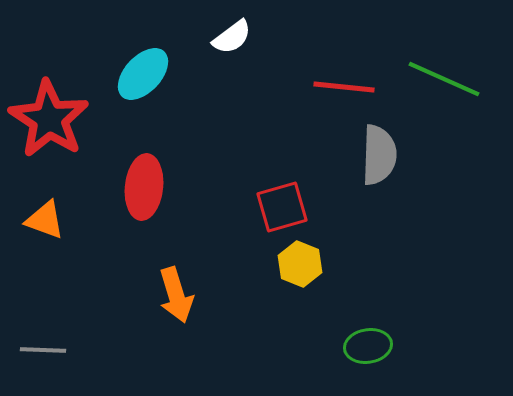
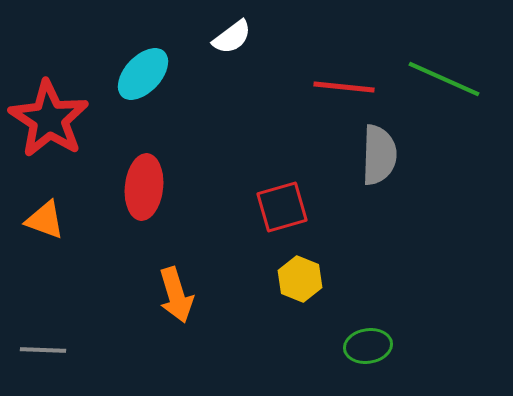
yellow hexagon: moved 15 px down
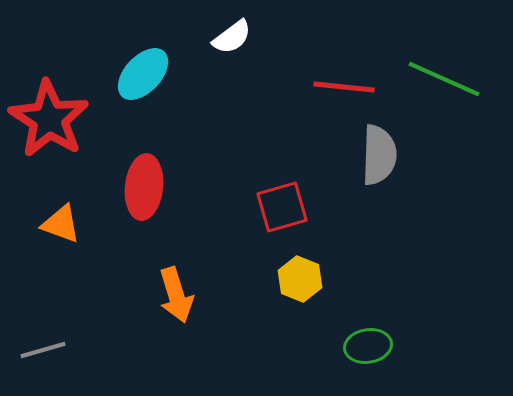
orange triangle: moved 16 px right, 4 px down
gray line: rotated 18 degrees counterclockwise
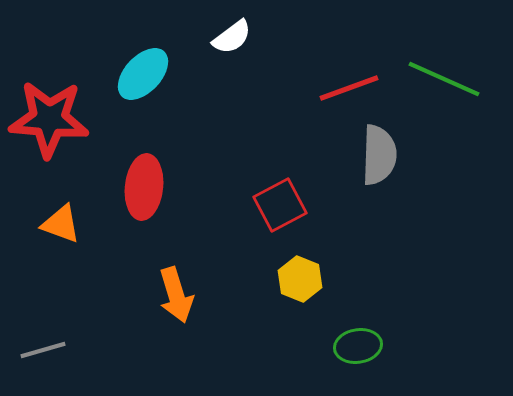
red line: moved 5 px right, 1 px down; rotated 26 degrees counterclockwise
red star: rotated 28 degrees counterclockwise
red square: moved 2 px left, 2 px up; rotated 12 degrees counterclockwise
green ellipse: moved 10 px left
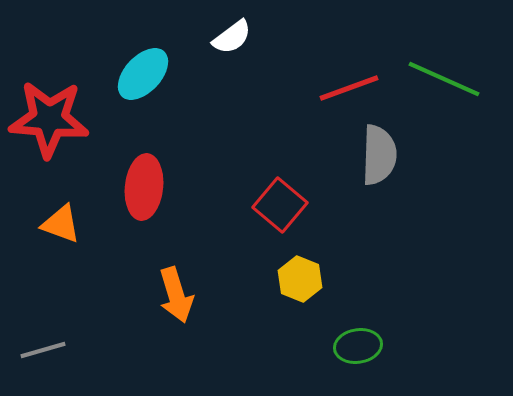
red square: rotated 22 degrees counterclockwise
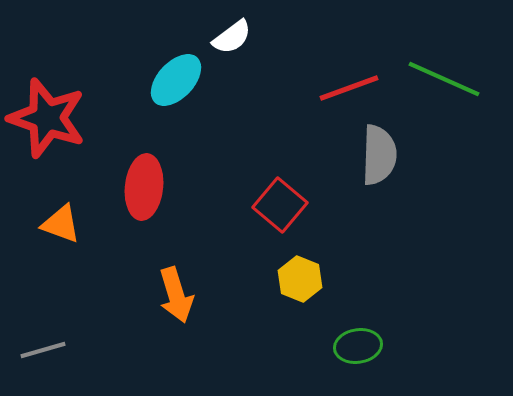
cyan ellipse: moved 33 px right, 6 px down
red star: moved 2 px left, 1 px up; rotated 14 degrees clockwise
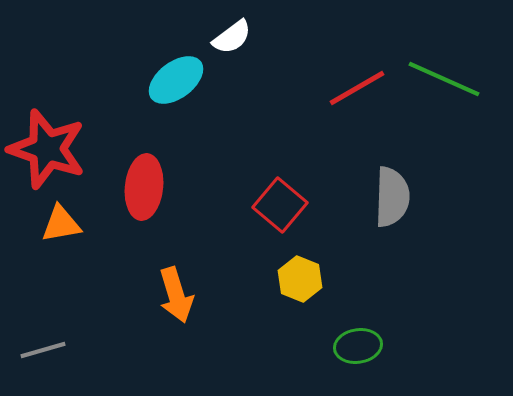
cyan ellipse: rotated 10 degrees clockwise
red line: moved 8 px right; rotated 10 degrees counterclockwise
red star: moved 31 px down
gray semicircle: moved 13 px right, 42 px down
orange triangle: rotated 30 degrees counterclockwise
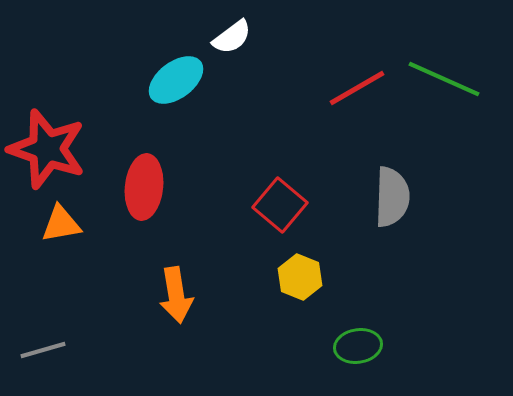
yellow hexagon: moved 2 px up
orange arrow: rotated 8 degrees clockwise
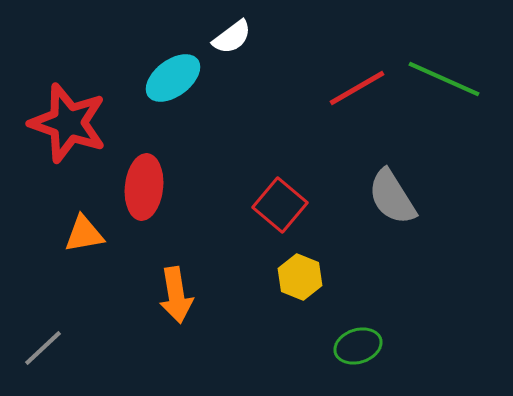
cyan ellipse: moved 3 px left, 2 px up
red star: moved 21 px right, 26 px up
gray semicircle: rotated 146 degrees clockwise
orange triangle: moved 23 px right, 10 px down
green ellipse: rotated 9 degrees counterclockwise
gray line: moved 2 px up; rotated 27 degrees counterclockwise
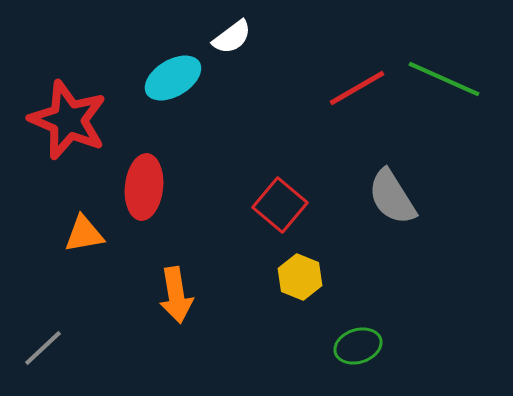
cyan ellipse: rotated 6 degrees clockwise
red star: moved 3 px up; rotated 4 degrees clockwise
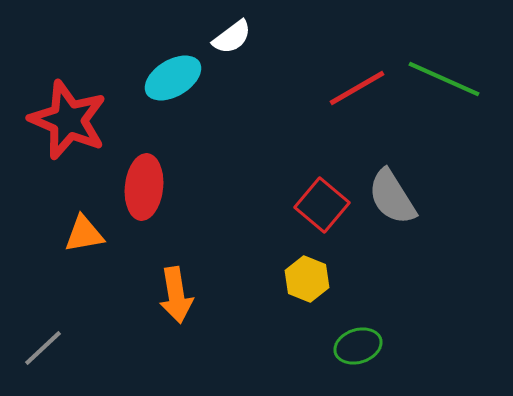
red square: moved 42 px right
yellow hexagon: moved 7 px right, 2 px down
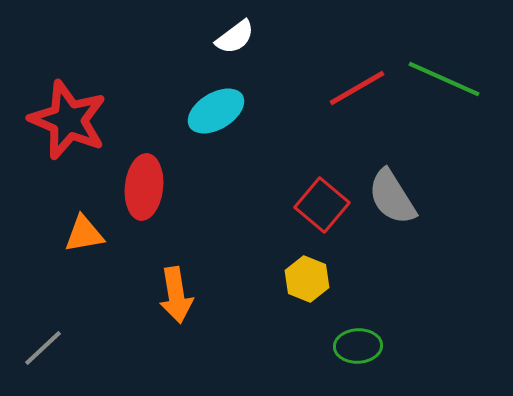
white semicircle: moved 3 px right
cyan ellipse: moved 43 px right, 33 px down
green ellipse: rotated 15 degrees clockwise
